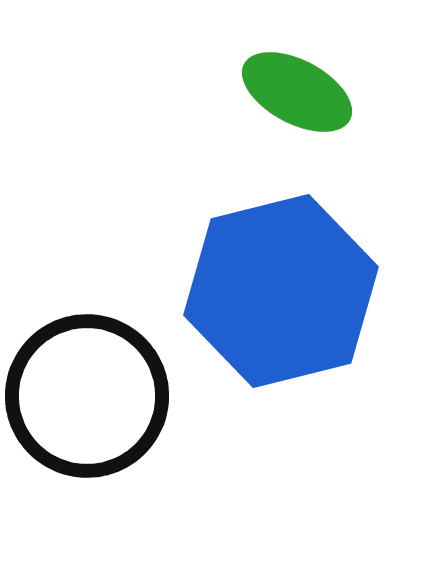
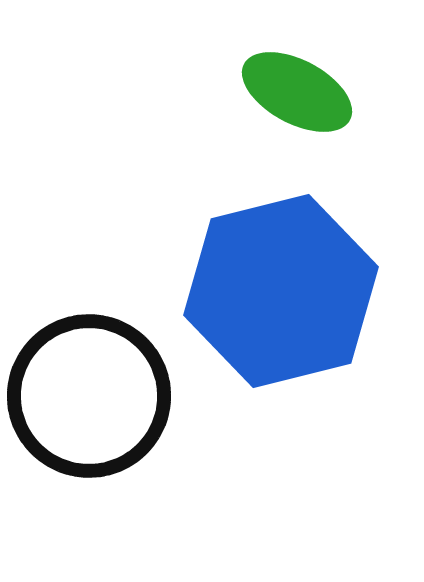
black circle: moved 2 px right
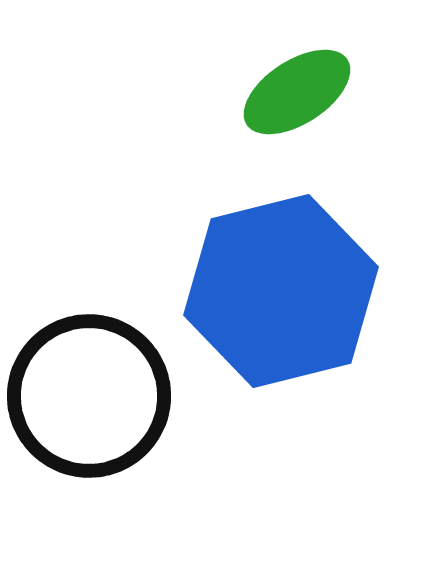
green ellipse: rotated 61 degrees counterclockwise
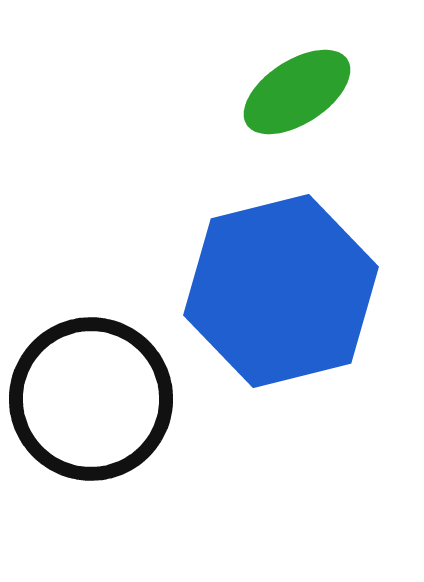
black circle: moved 2 px right, 3 px down
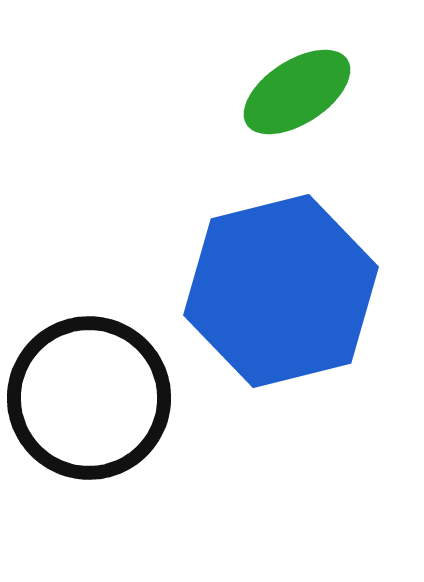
black circle: moved 2 px left, 1 px up
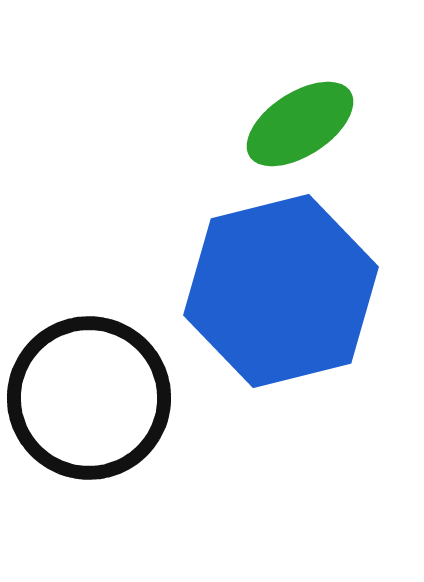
green ellipse: moved 3 px right, 32 px down
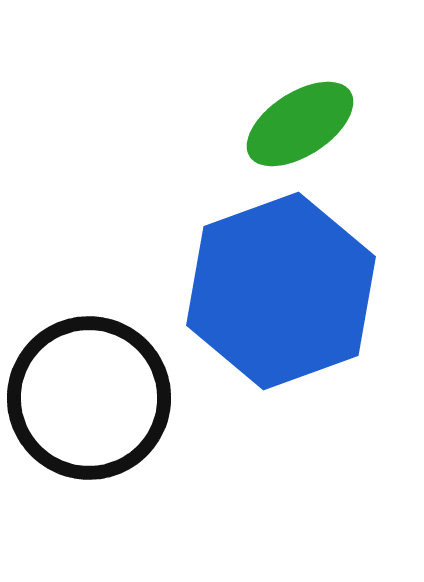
blue hexagon: rotated 6 degrees counterclockwise
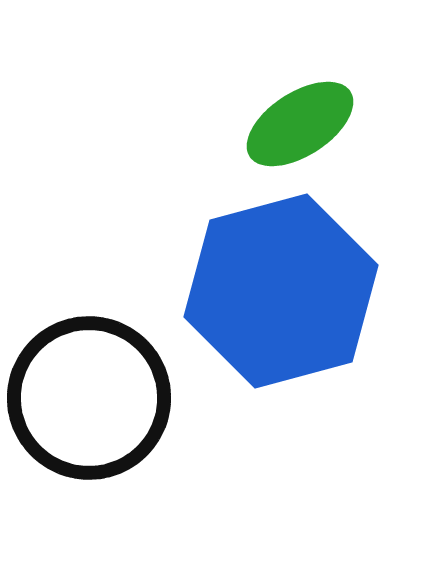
blue hexagon: rotated 5 degrees clockwise
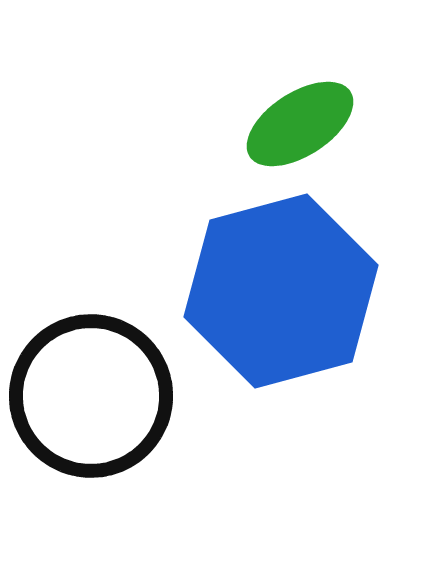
black circle: moved 2 px right, 2 px up
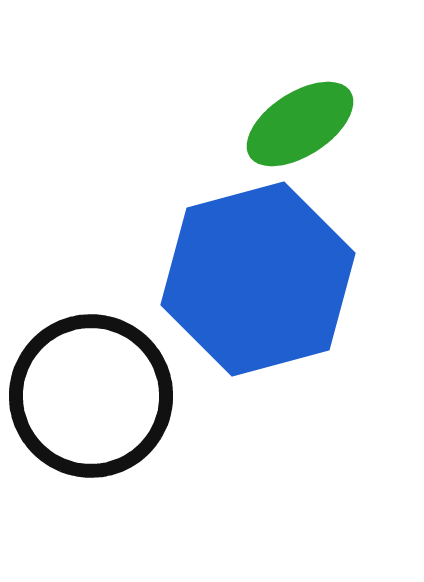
blue hexagon: moved 23 px left, 12 px up
